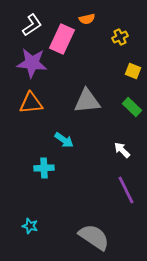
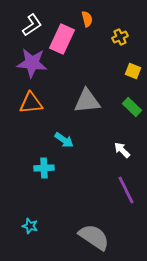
orange semicircle: rotated 91 degrees counterclockwise
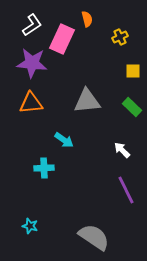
yellow square: rotated 21 degrees counterclockwise
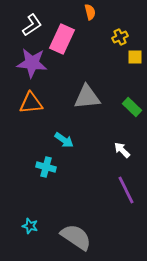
orange semicircle: moved 3 px right, 7 px up
yellow square: moved 2 px right, 14 px up
gray triangle: moved 4 px up
cyan cross: moved 2 px right, 1 px up; rotated 18 degrees clockwise
gray semicircle: moved 18 px left
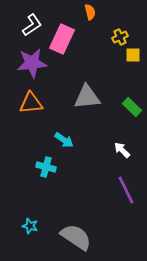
yellow square: moved 2 px left, 2 px up
purple star: rotated 12 degrees counterclockwise
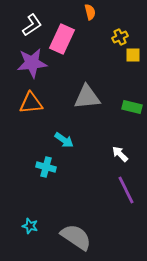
green rectangle: rotated 30 degrees counterclockwise
white arrow: moved 2 px left, 4 px down
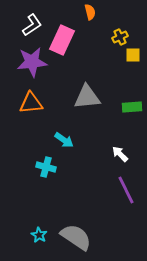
pink rectangle: moved 1 px down
purple star: moved 1 px up
green rectangle: rotated 18 degrees counterclockwise
cyan star: moved 9 px right, 9 px down; rotated 14 degrees clockwise
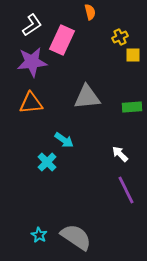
cyan cross: moved 1 px right, 5 px up; rotated 30 degrees clockwise
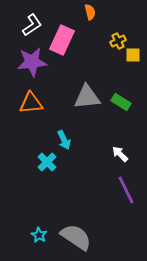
yellow cross: moved 2 px left, 4 px down
green rectangle: moved 11 px left, 5 px up; rotated 36 degrees clockwise
cyan arrow: rotated 30 degrees clockwise
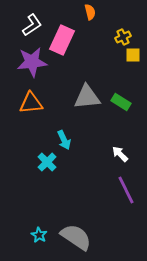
yellow cross: moved 5 px right, 4 px up
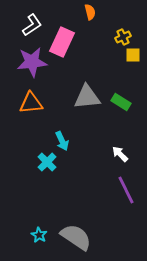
pink rectangle: moved 2 px down
cyan arrow: moved 2 px left, 1 px down
